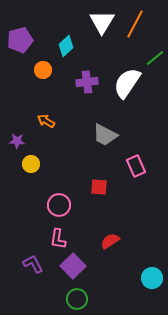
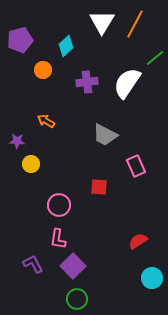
red semicircle: moved 28 px right
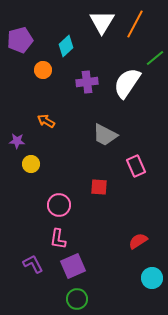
purple square: rotated 20 degrees clockwise
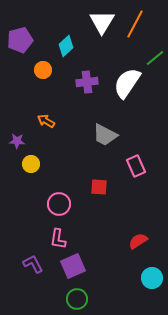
pink circle: moved 1 px up
